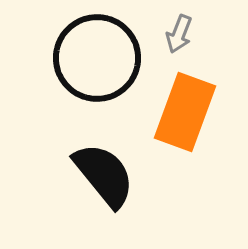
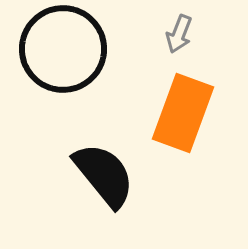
black circle: moved 34 px left, 9 px up
orange rectangle: moved 2 px left, 1 px down
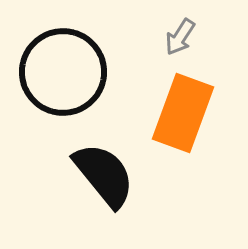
gray arrow: moved 1 px right, 3 px down; rotated 12 degrees clockwise
black circle: moved 23 px down
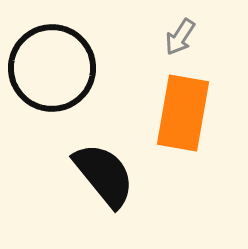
black circle: moved 11 px left, 4 px up
orange rectangle: rotated 10 degrees counterclockwise
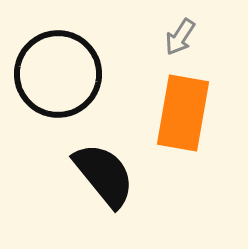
black circle: moved 6 px right, 6 px down
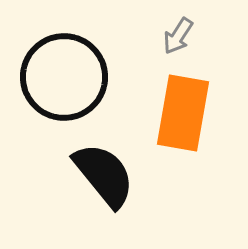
gray arrow: moved 2 px left, 1 px up
black circle: moved 6 px right, 3 px down
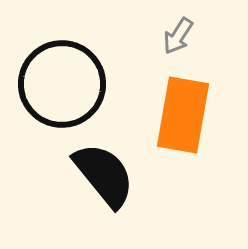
black circle: moved 2 px left, 7 px down
orange rectangle: moved 2 px down
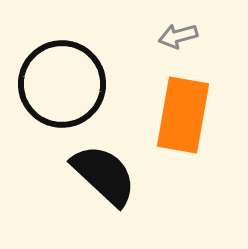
gray arrow: rotated 42 degrees clockwise
black semicircle: rotated 8 degrees counterclockwise
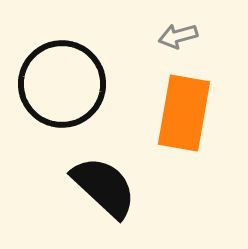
orange rectangle: moved 1 px right, 2 px up
black semicircle: moved 12 px down
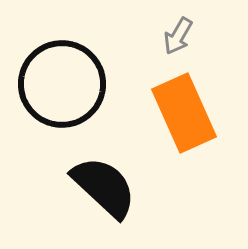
gray arrow: rotated 45 degrees counterclockwise
orange rectangle: rotated 34 degrees counterclockwise
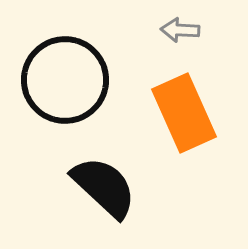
gray arrow: moved 2 px right, 6 px up; rotated 63 degrees clockwise
black circle: moved 3 px right, 4 px up
